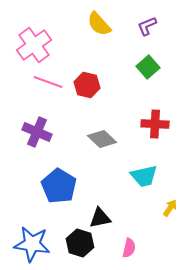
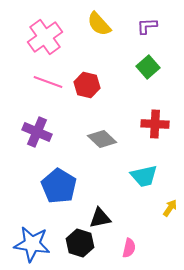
purple L-shape: rotated 20 degrees clockwise
pink cross: moved 11 px right, 8 px up
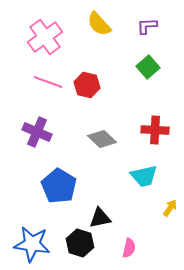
red cross: moved 6 px down
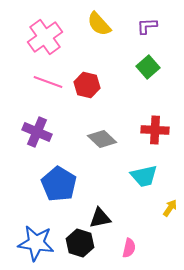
blue pentagon: moved 2 px up
blue star: moved 4 px right, 1 px up
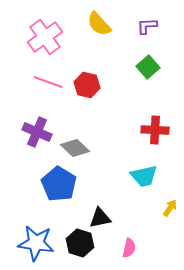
gray diamond: moved 27 px left, 9 px down
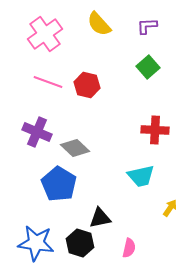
pink cross: moved 3 px up
cyan trapezoid: moved 3 px left
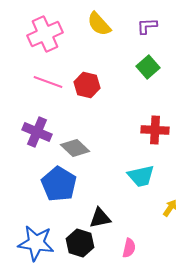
pink cross: rotated 12 degrees clockwise
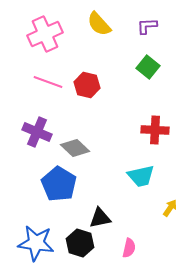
green square: rotated 10 degrees counterclockwise
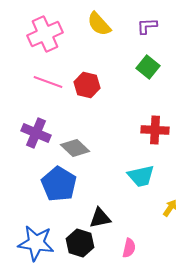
purple cross: moved 1 px left, 1 px down
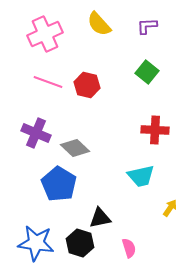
green square: moved 1 px left, 5 px down
pink semicircle: rotated 30 degrees counterclockwise
